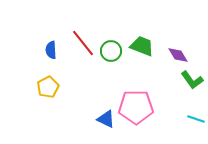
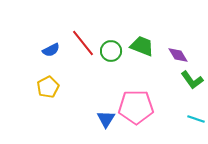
blue semicircle: rotated 114 degrees counterclockwise
blue triangle: rotated 36 degrees clockwise
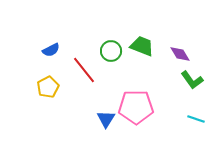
red line: moved 1 px right, 27 px down
purple diamond: moved 2 px right, 1 px up
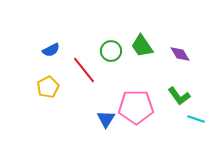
green trapezoid: rotated 145 degrees counterclockwise
green L-shape: moved 13 px left, 16 px down
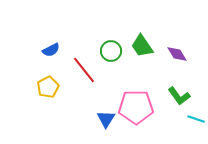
purple diamond: moved 3 px left
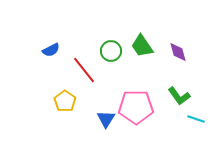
purple diamond: moved 1 px right, 2 px up; rotated 15 degrees clockwise
yellow pentagon: moved 17 px right, 14 px down; rotated 10 degrees counterclockwise
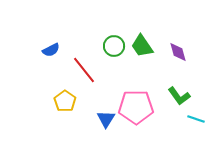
green circle: moved 3 px right, 5 px up
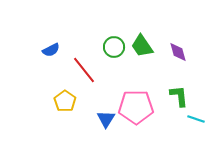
green circle: moved 1 px down
green L-shape: rotated 150 degrees counterclockwise
